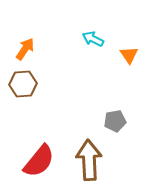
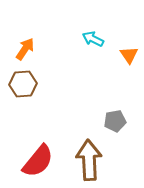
red semicircle: moved 1 px left
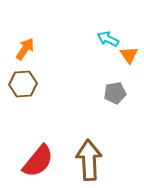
cyan arrow: moved 15 px right
gray pentagon: moved 28 px up
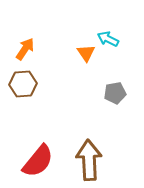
orange triangle: moved 43 px left, 2 px up
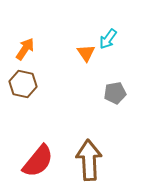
cyan arrow: rotated 80 degrees counterclockwise
brown hexagon: rotated 16 degrees clockwise
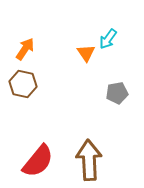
gray pentagon: moved 2 px right
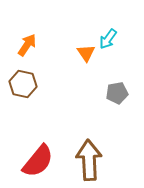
orange arrow: moved 2 px right, 4 px up
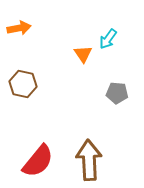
orange arrow: moved 8 px left, 17 px up; rotated 45 degrees clockwise
orange triangle: moved 3 px left, 1 px down
gray pentagon: rotated 15 degrees clockwise
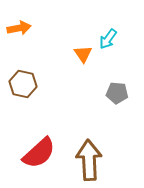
red semicircle: moved 1 px right, 8 px up; rotated 9 degrees clockwise
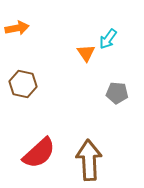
orange arrow: moved 2 px left
orange triangle: moved 3 px right, 1 px up
